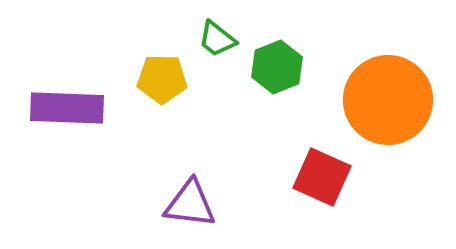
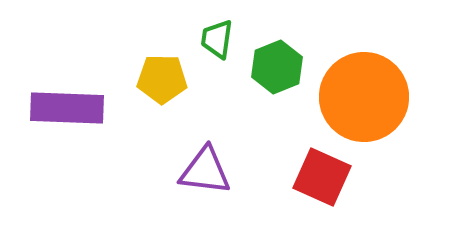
green trapezoid: rotated 60 degrees clockwise
orange circle: moved 24 px left, 3 px up
purple triangle: moved 15 px right, 33 px up
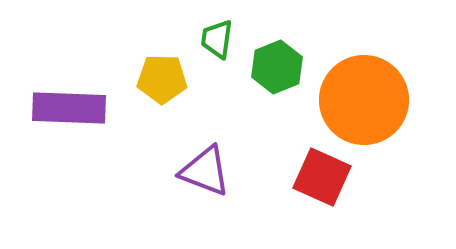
orange circle: moved 3 px down
purple rectangle: moved 2 px right
purple triangle: rotated 14 degrees clockwise
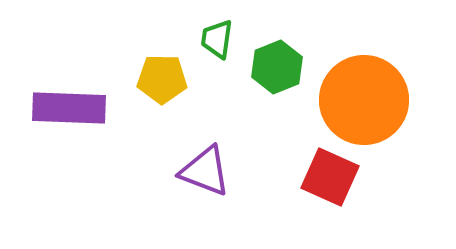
red square: moved 8 px right
